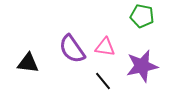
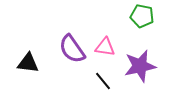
purple star: moved 2 px left
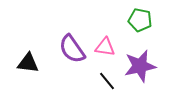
green pentagon: moved 2 px left, 4 px down
black line: moved 4 px right
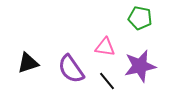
green pentagon: moved 2 px up
purple semicircle: moved 1 px left, 20 px down
black triangle: rotated 25 degrees counterclockwise
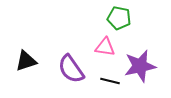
green pentagon: moved 21 px left
black triangle: moved 2 px left, 2 px up
black line: moved 3 px right; rotated 36 degrees counterclockwise
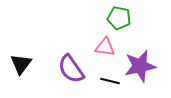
black triangle: moved 5 px left, 3 px down; rotated 35 degrees counterclockwise
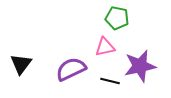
green pentagon: moved 2 px left
pink triangle: rotated 20 degrees counterclockwise
purple semicircle: rotated 100 degrees clockwise
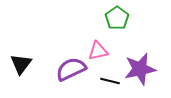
green pentagon: rotated 25 degrees clockwise
pink triangle: moved 7 px left, 4 px down
purple star: moved 3 px down
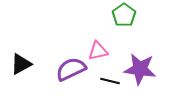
green pentagon: moved 7 px right, 3 px up
black triangle: rotated 25 degrees clockwise
purple star: rotated 20 degrees clockwise
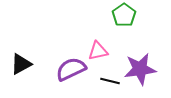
purple star: rotated 16 degrees counterclockwise
